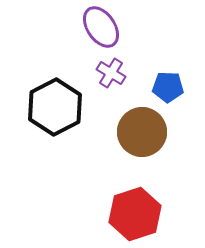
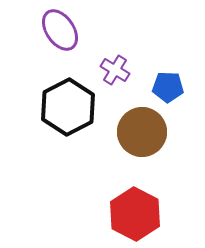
purple ellipse: moved 41 px left, 3 px down
purple cross: moved 4 px right, 3 px up
black hexagon: moved 13 px right
red hexagon: rotated 15 degrees counterclockwise
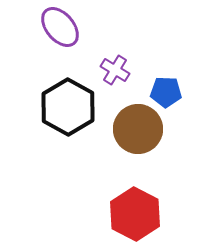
purple ellipse: moved 3 px up; rotated 6 degrees counterclockwise
blue pentagon: moved 2 px left, 5 px down
black hexagon: rotated 4 degrees counterclockwise
brown circle: moved 4 px left, 3 px up
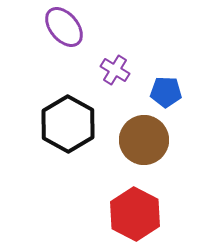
purple ellipse: moved 4 px right
black hexagon: moved 17 px down
brown circle: moved 6 px right, 11 px down
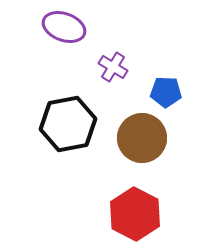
purple ellipse: rotated 30 degrees counterclockwise
purple cross: moved 2 px left, 3 px up
black hexagon: rotated 20 degrees clockwise
brown circle: moved 2 px left, 2 px up
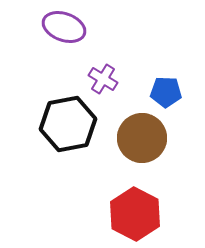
purple cross: moved 10 px left, 12 px down
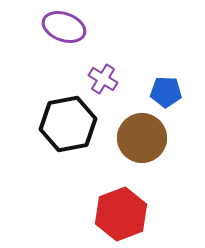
red hexagon: moved 14 px left; rotated 12 degrees clockwise
